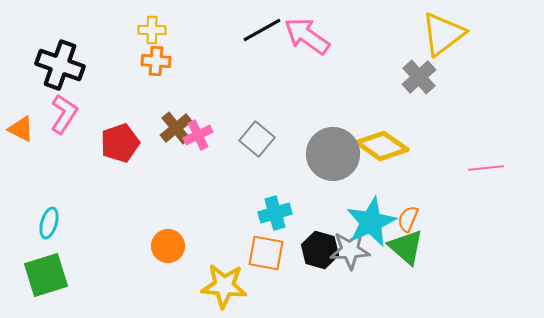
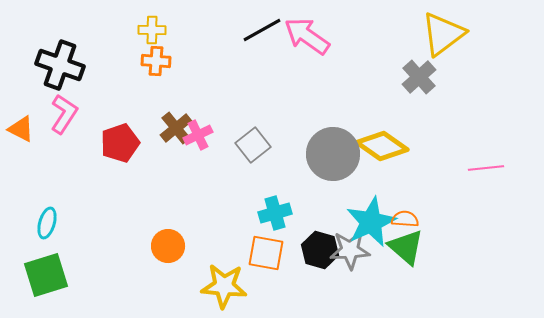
gray square: moved 4 px left, 6 px down; rotated 12 degrees clockwise
orange semicircle: moved 3 px left; rotated 72 degrees clockwise
cyan ellipse: moved 2 px left
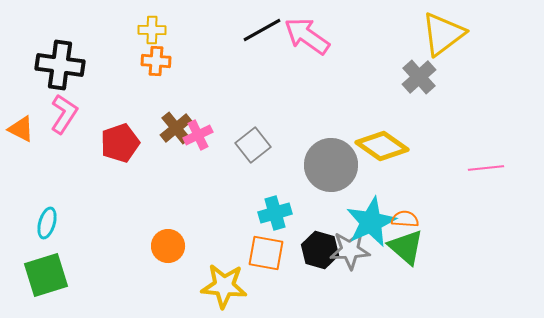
black cross: rotated 12 degrees counterclockwise
gray circle: moved 2 px left, 11 px down
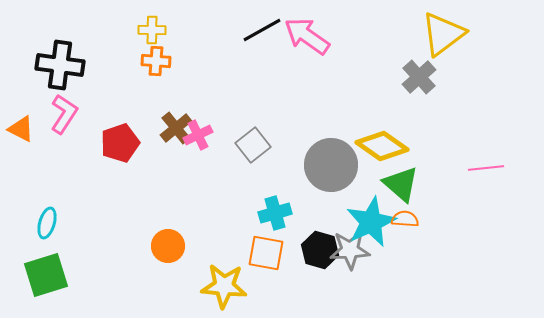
green triangle: moved 5 px left, 63 px up
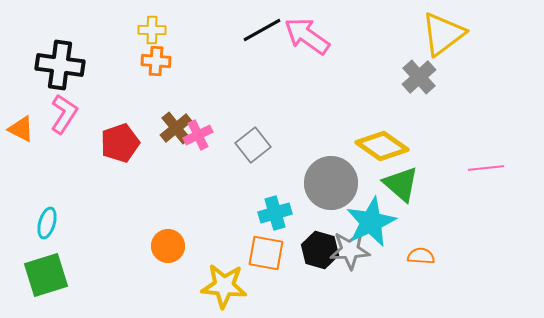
gray circle: moved 18 px down
orange semicircle: moved 16 px right, 37 px down
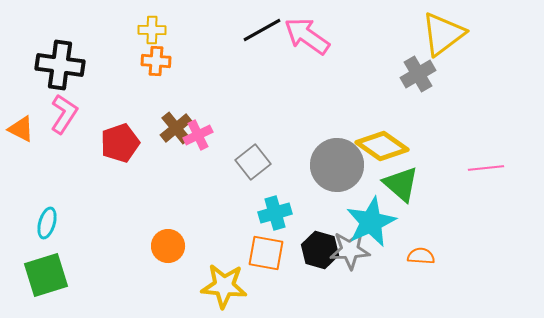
gray cross: moved 1 px left, 3 px up; rotated 12 degrees clockwise
gray square: moved 17 px down
gray circle: moved 6 px right, 18 px up
